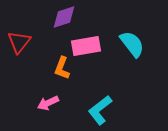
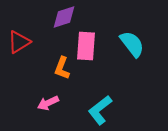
red triangle: rotated 20 degrees clockwise
pink rectangle: rotated 76 degrees counterclockwise
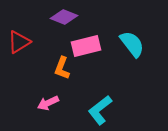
purple diamond: rotated 40 degrees clockwise
pink rectangle: rotated 72 degrees clockwise
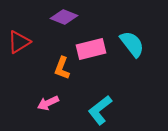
pink rectangle: moved 5 px right, 3 px down
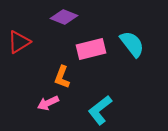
orange L-shape: moved 9 px down
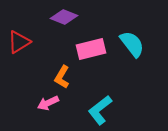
orange L-shape: rotated 10 degrees clockwise
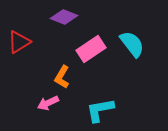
pink rectangle: rotated 20 degrees counterclockwise
cyan L-shape: rotated 28 degrees clockwise
